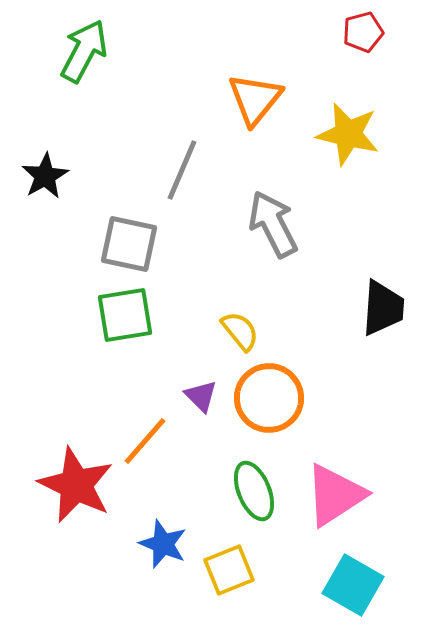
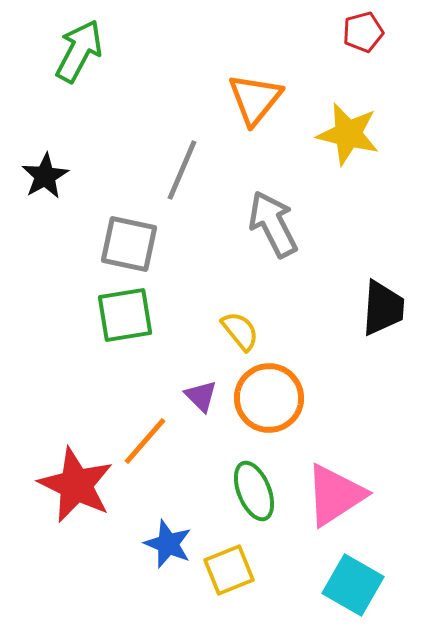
green arrow: moved 5 px left
blue star: moved 5 px right
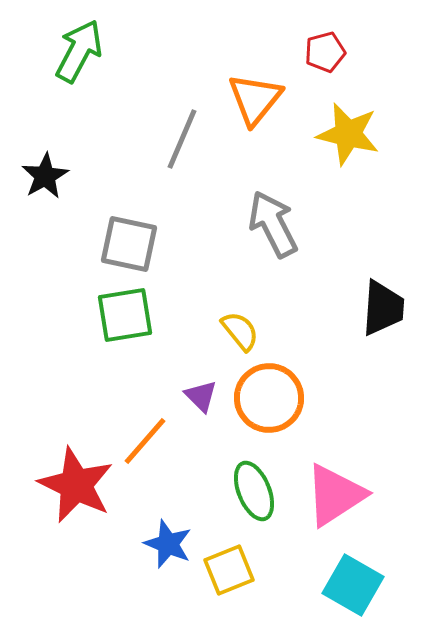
red pentagon: moved 38 px left, 20 px down
gray line: moved 31 px up
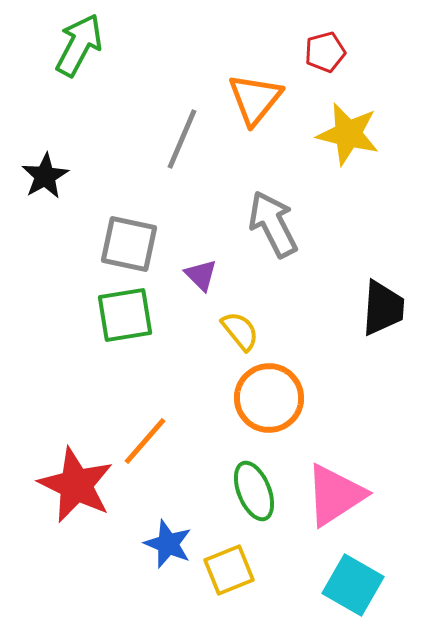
green arrow: moved 6 px up
purple triangle: moved 121 px up
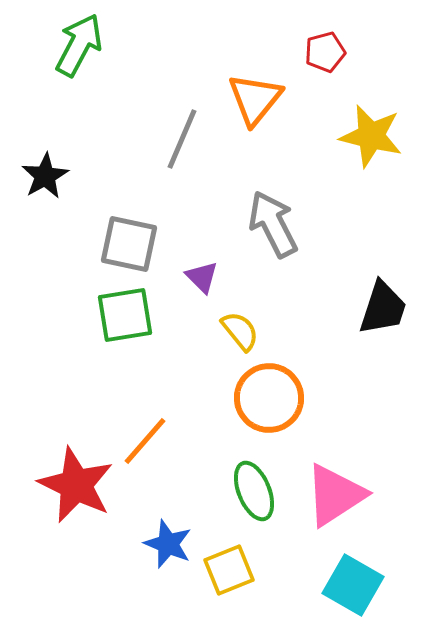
yellow star: moved 23 px right, 2 px down
purple triangle: moved 1 px right, 2 px down
black trapezoid: rotated 14 degrees clockwise
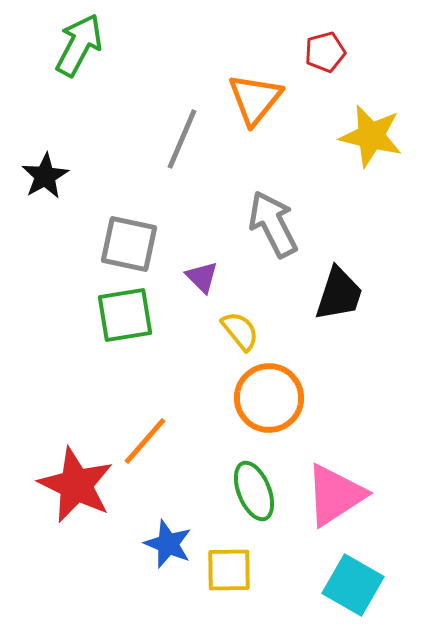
black trapezoid: moved 44 px left, 14 px up
yellow square: rotated 21 degrees clockwise
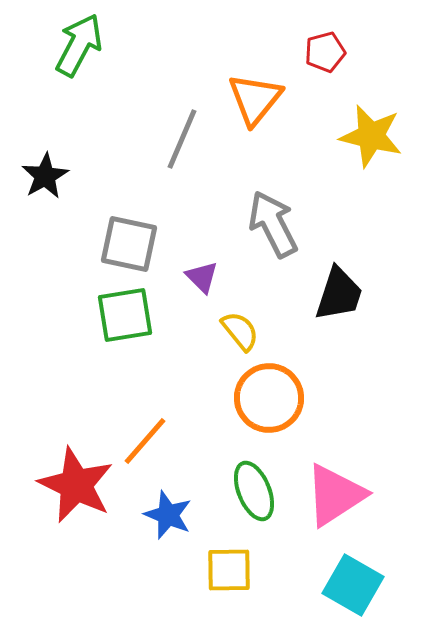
blue star: moved 29 px up
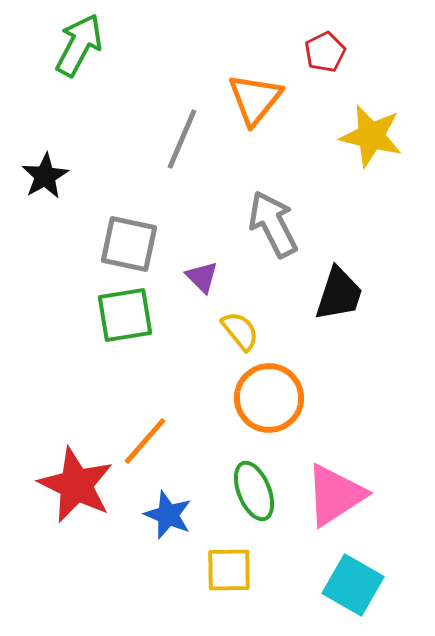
red pentagon: rotated 12 degrees counterclockwise
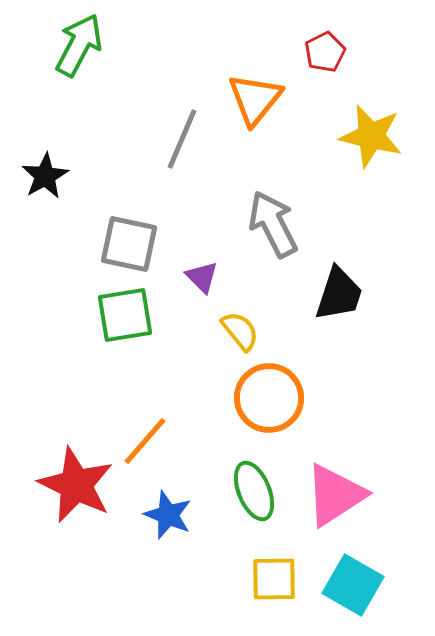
yellow square: moved 45 px right, 9 px down
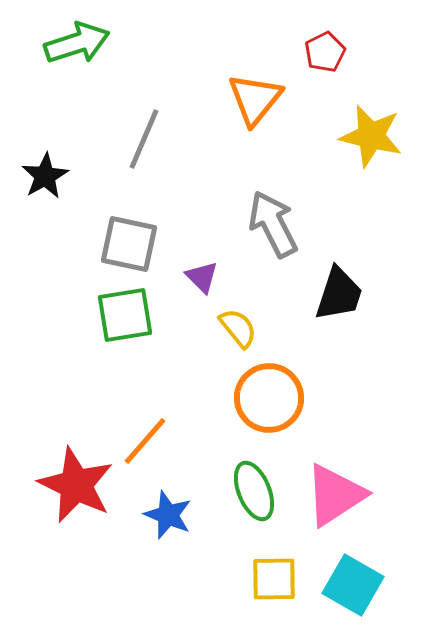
green arrow: moved 2 px left, 2 px up; rotated 44 degrees clockwise
gray line: moved 38 px left
yellow semicircle: moved 2 px left, 3 px up
